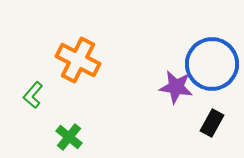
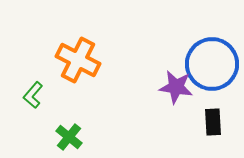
black rectangle: moved 1 px right, 1 px up; rotated 32 degrees counterclockwise
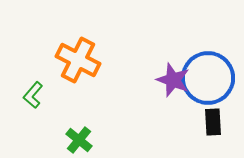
blue circle: moved 4 px left, 14 px down
purple star: moved 3 px left, 7 px up; rotated 12 degrees clockwise
green cross: moved 10 px right, 3 px down
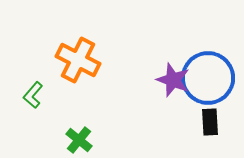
black rectangle: moved 3 px left
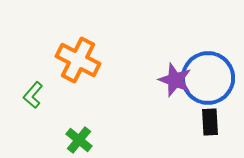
purple star: moved 2 px right
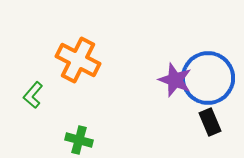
black rectangle: rotated 20 degrees counterclockwise
green cross: rotated 24 degrees counterclockwise
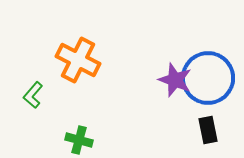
black rectangle: moved 2 px left, 8 px down; rotated 12 degrees clockwise
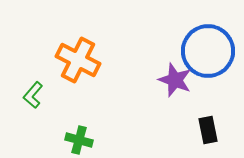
blue circle: moved 27 px up
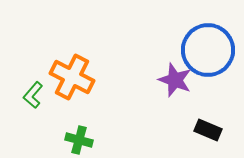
blue circle: moved 1 px up
orange cross: moved 6 px left, 17 px down
black rectangle: rotated 56 degrees counterclockwise
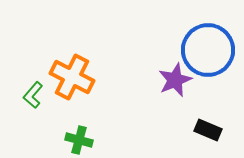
purple star: rotated 28 degrees clockwise
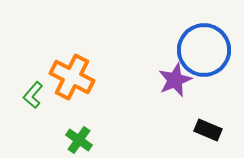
blue circle: moved 4 px left
green cross: rotated 20 degrees clockwise
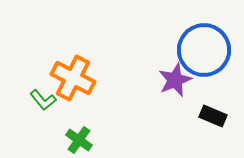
orange cross: moved 1 px right, 1 px down
green L-shape: moved 10 px right, 5 px down; rotated 80 degrees counterclockwise
black rectangle: moved 5 px right, 14 px up
